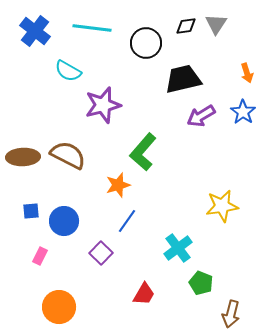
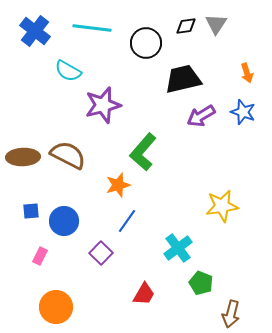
blue star: rotated 15 degrees counterclockwise
orange circle: moved 3 px left
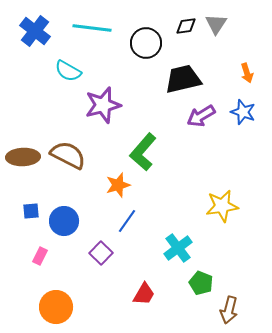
brown arrow: moved 2 px left, 4 px up
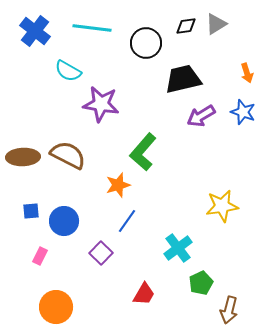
gray triangle: rotated 25 degrees clockwise
purple star: moved 2 px left, 1 px up; rotated 24 degrees clockwise
green pentagon: rotated 25 degrees clockwise
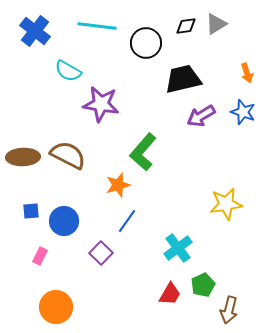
cyan line: moved 5 px right, 2 px up
yellow star: moved 4 px right, 2 px up
green pentagon: moved 2 px right, 2 px down
red trapezoid: moved 26 px right
